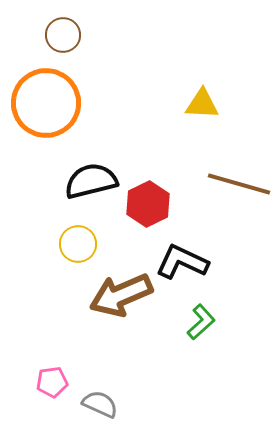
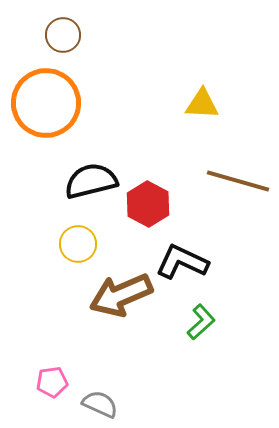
brown line: moved 1 px left, 3 px up
red hexagon: rotated 6 degrees counterclockwise
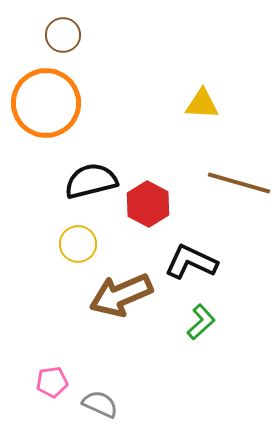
brown line: moved 1 px right, 2 px down
black L-shape: moved 9 px right
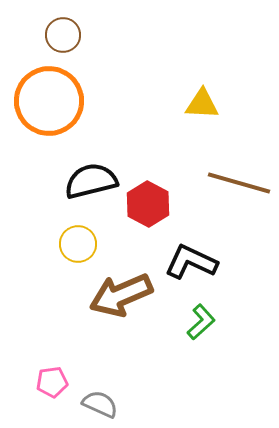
orange circle: moved 3 px right, 2 px up
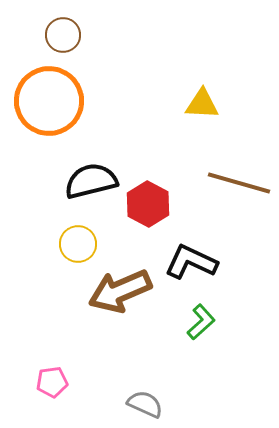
brown arrow: moved 1 px left, 4 px up
gray semicircle: moved 45 px right
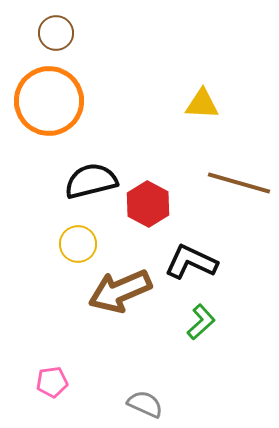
brown circle: moved 7 px left, 2 px up
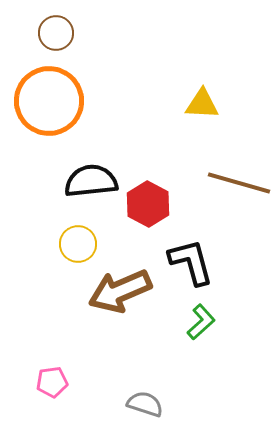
black semicircle: rotated 8 degrees clockwise
black L-shape: rotated 50 degrees clockwise
gray semicircle: rotated 6 degrees counterclockwise
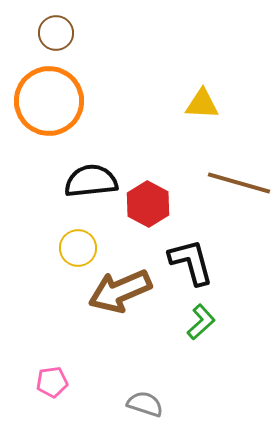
yellow circle: moved 4 px down
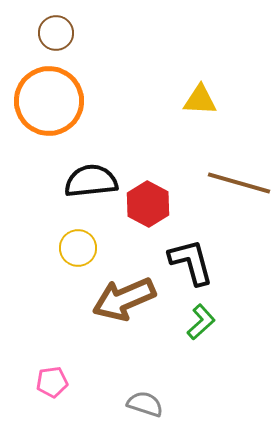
yellow triangle: moved 2 px left, 4 px up
brown arrow: moved 4 px right, 8 px down
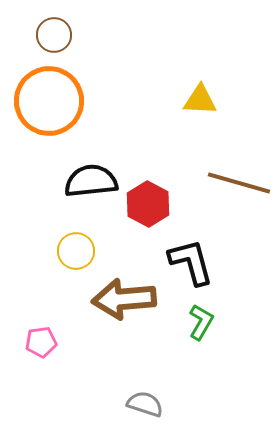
brown circle: moved 2 px left, 2 px down
yellow circle: moved 2 px left, 3 px down
brown arrow: rotated 18 degrees clockwise
green L-shape: rotated 18 degrees counterclockwise
pink pentagon: moved 11 px left, 40 px up
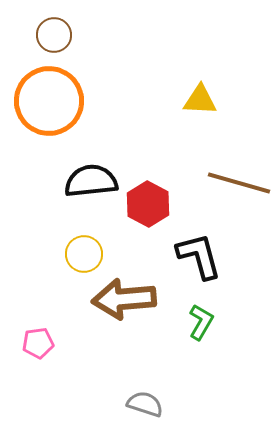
yellow circle: moved 8 px right, 3 px down
black L-shape: moved 8 px right, 6 px up
pink pentagon: moved 3 px left, 1 px down
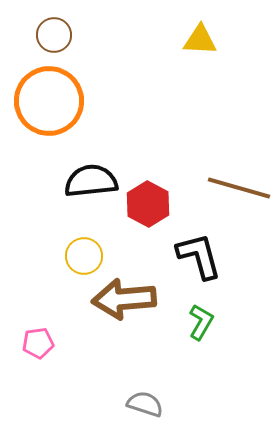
yellow triangle: moved 60 px up
brown line: moved 5 px down
yellow circle: moved 2 px down
